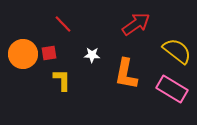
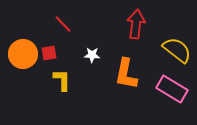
red arrow: rotated 48 degrees counterclockwise
yellow semicircle: moved 1 px up
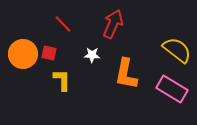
red arrow: moved 23 px left; rotated 16 degrees clockwise
red square: rotated 21 degrees clockwise
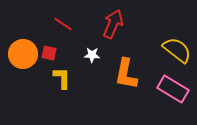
red line: rotated 12 degrees counterclockwise
yellow L-shape: moved 2 px up
pink rectangle: moved 1 px right
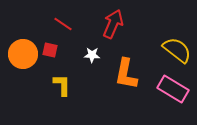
red square: moved 1 px right, 3 px up
yellow L-shape: moved 7 px down
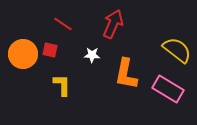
pink rectangle: moved 5 px left
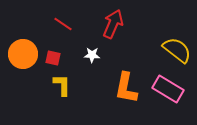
red square: moved 3 px right, 8 px down
orange L-shape: moved 14 px down
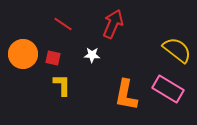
orange L-shape: moved 7 px down
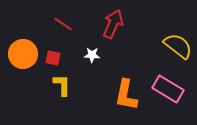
yellow semicircle: moved 1 px right, 4 px up
